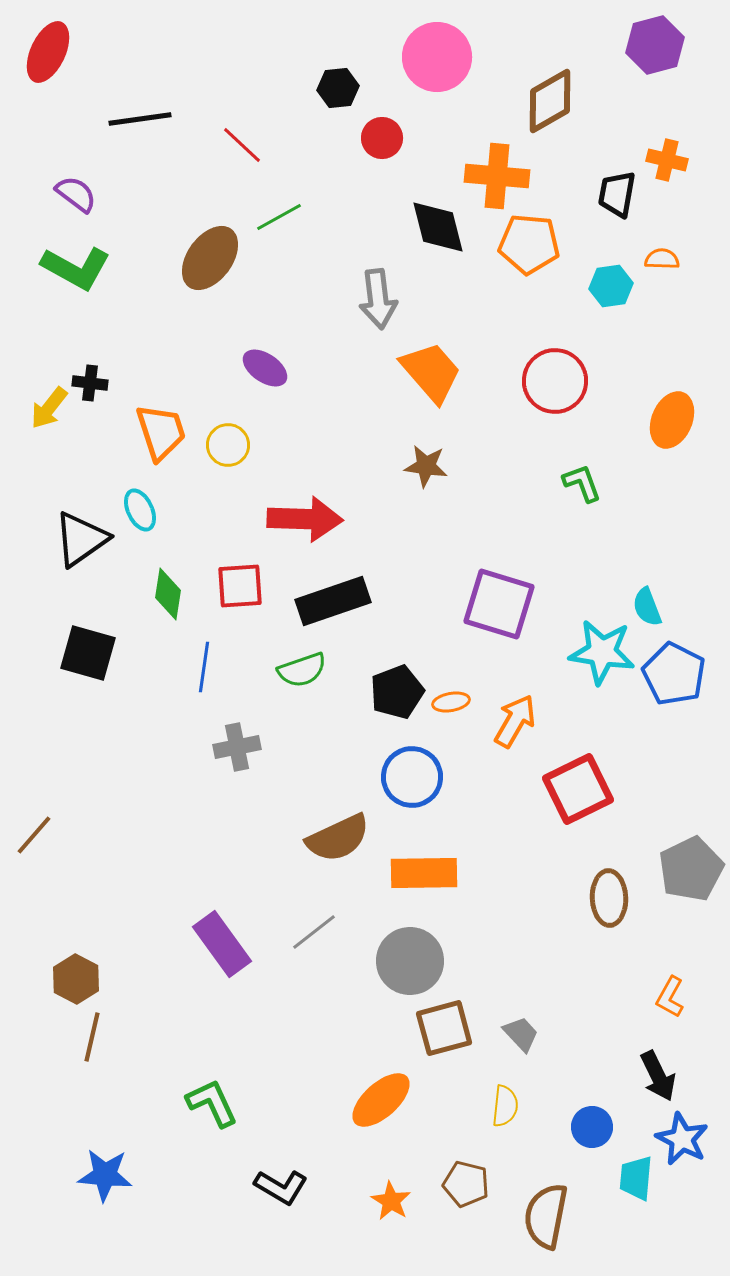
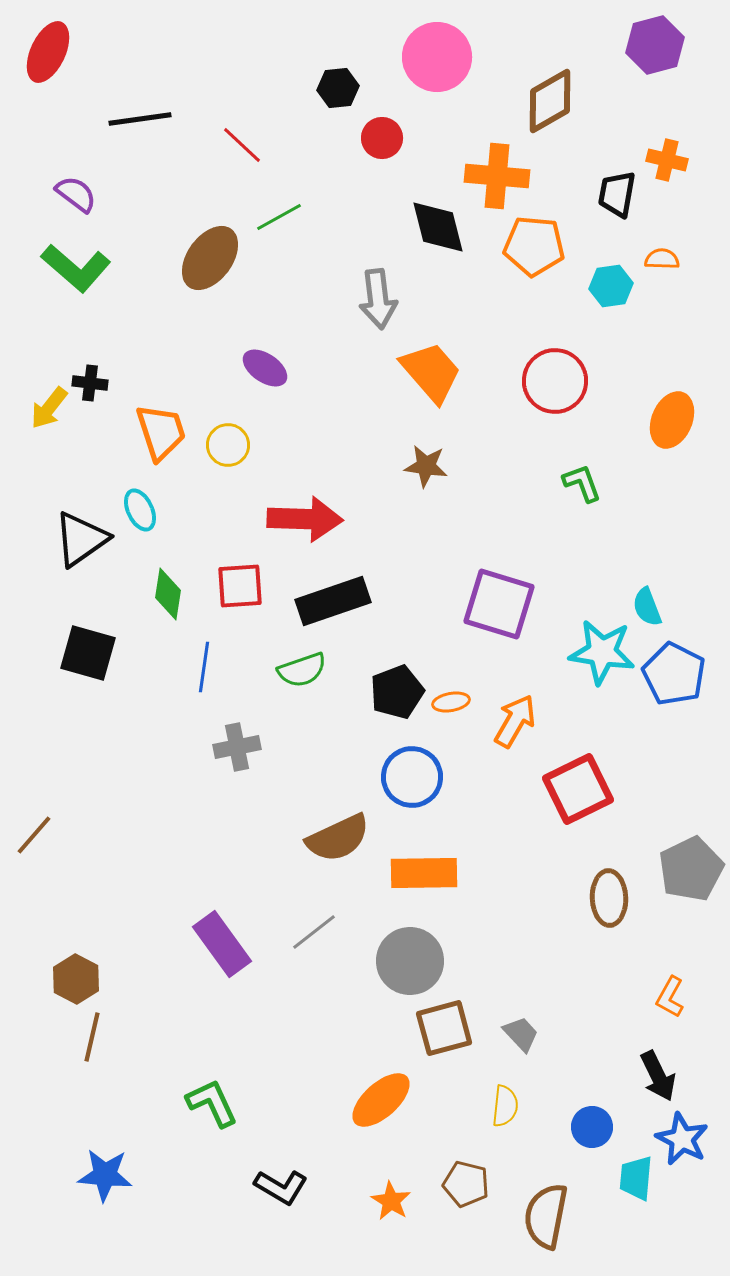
orange pentagon at (529, 244): moved 5 px right, 2 px down
green L-shape at (76, 268): rotated 12 degrees clockwise
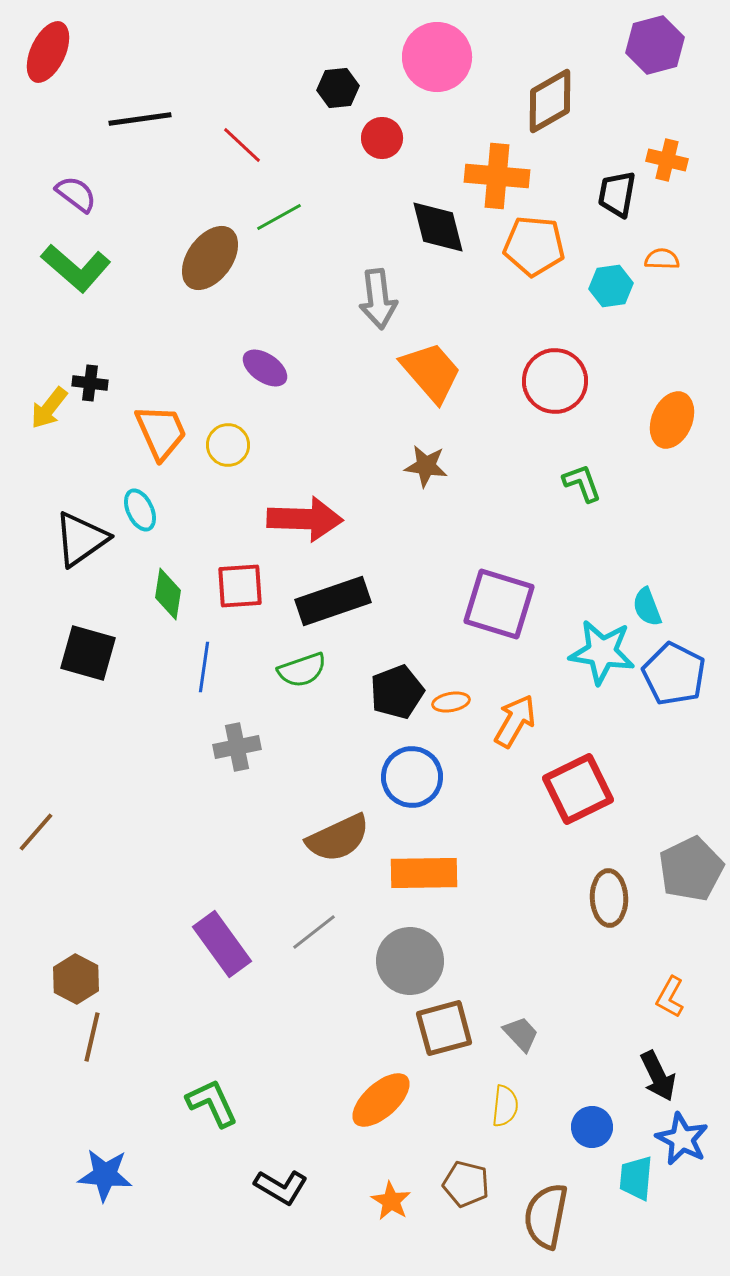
orange trapezoid at (161, 432): rotated 6 degrees counterclockwise
brown line at (34, 835): moved 2 px right, 3 px up
